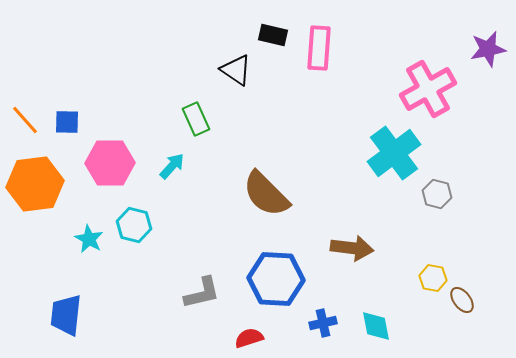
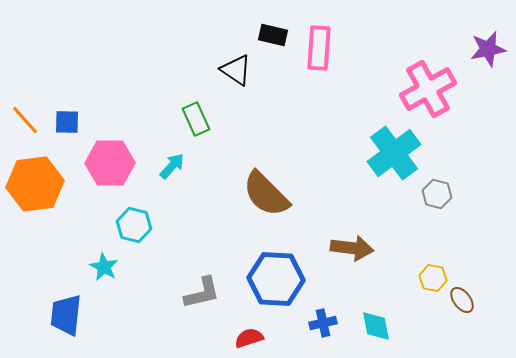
cyan star: moved 15 px right, 28 px down
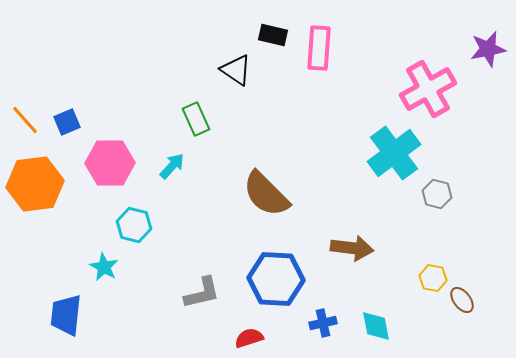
blue square: rotated 24 degrees counterclockwise
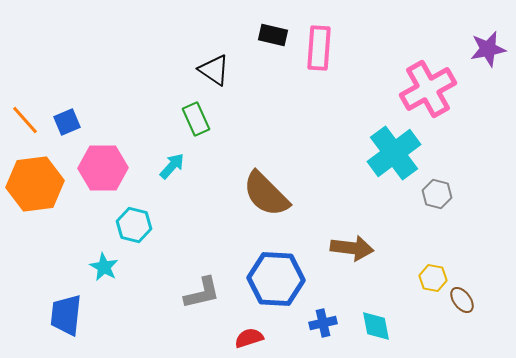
black triangle: moved 22 px left
pink hexagon: moved 7 px left, 5 px down
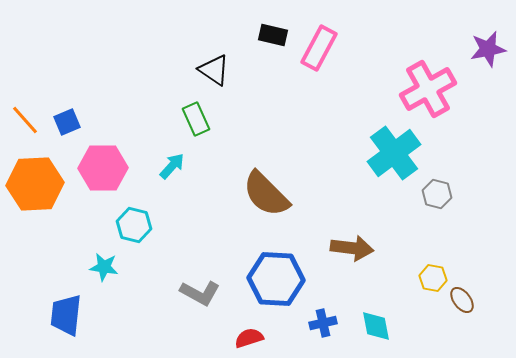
pink rectangle: rotated 24 degrees clockwise
orange hexagon: rotated 4 degrees clockwise
cyan star: rotated 20 degrees counterclockwise
gray L-shape: moved 2 px left; rotated 42 degrees clockwise
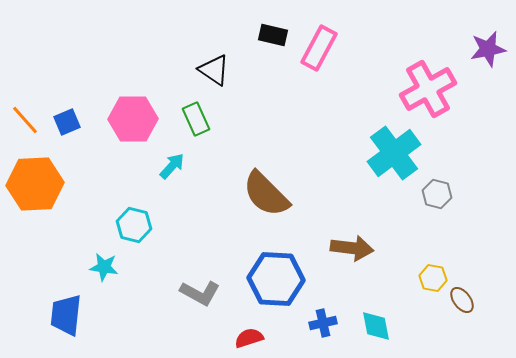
pink hexagon: moved 30 px right, 49 px up
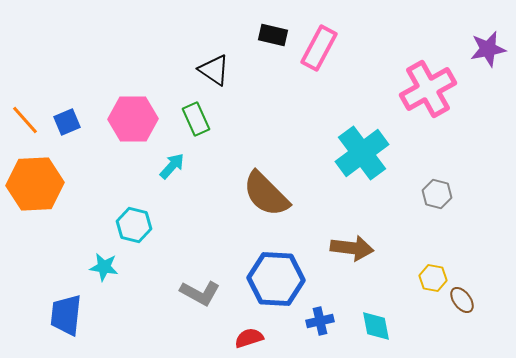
cyan cross: moved 32 px left
blue cross: moved 3 px left, 2 px up
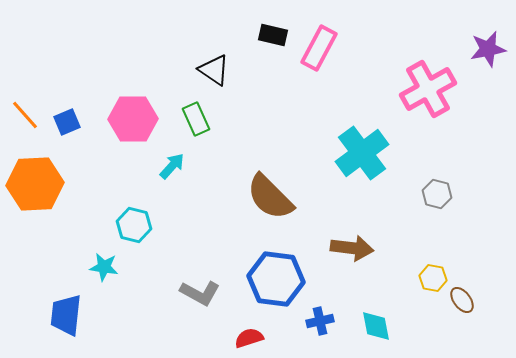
orange line: moved 5 px up
brown semicircle: moved 4 px right, 3 px down
blue hexagon: rotated 4 degrees clockwise
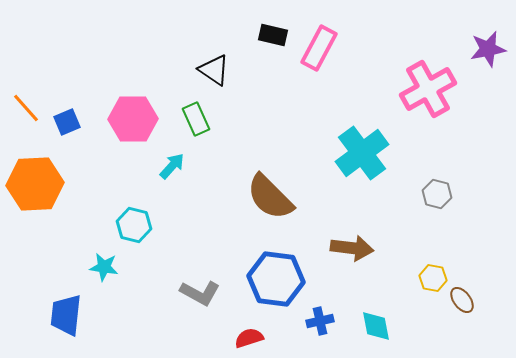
orange line: moved 1 px right, 7 px up
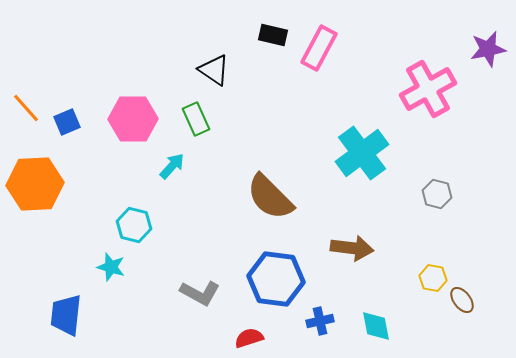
cyan star: moved 7 px right; rotated 8 degrees clockwise
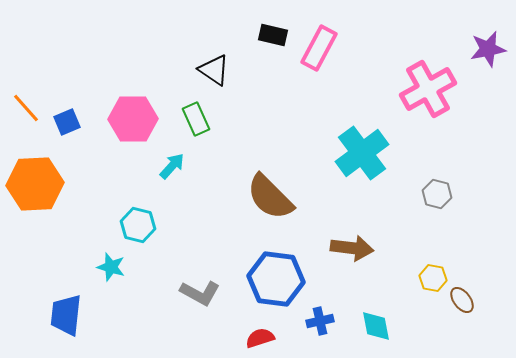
cyan hexagon: moved 4 px right
red semicircle: moved 11 px right
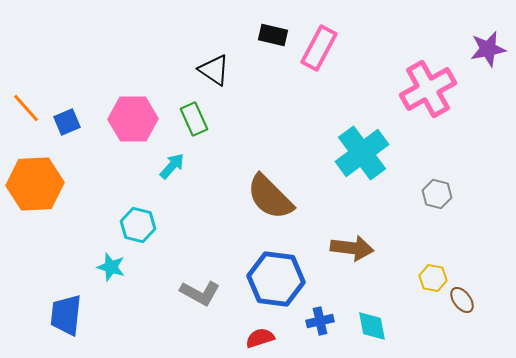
green rectangle: moved 2 px left
cyan diamond: moved 4 px left
